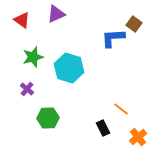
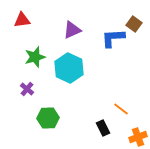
purple triangle: moved 16 px right, 16 px down
red triangle: rotated 42 degrees counterclockwise
green star: moved 2 px right
cyan hexagon: rotated 8 degrees clockwise
orange cross: rotated 18 degrees clockwise
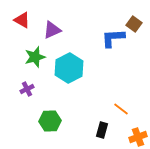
red triangle: rotated 36 degrees clockwise
purple triangle: moved 20 px left
cyan hexagon: rotated 8 degrees clockwise
purple cross: rotated 24 degrees clockwise
green hexagon: moved 2 px right, 3 px down
black rectangle: moved 1 px left, 2 px down; rotated 42 degrees clockwise
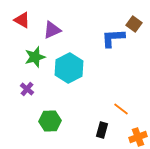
purple cross: rotated 24 degrees counterclockwise
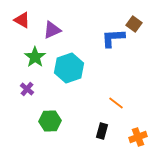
green star: rotated 20 degrees counterclockwise
cyan hexagon: rotated 8 degrees clockwise
orange line: moved 5 px left, 6 px up
black rectangle: moved 1 px down
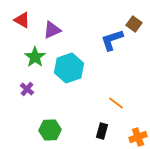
blue L-shape: moved 1 px left, 2 px down; rotated 15 degrees counterclockwise
green hexagon: moved 9 px down
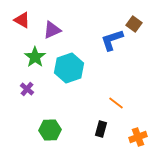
black rectangle: moved 1 px left, 2 px up
